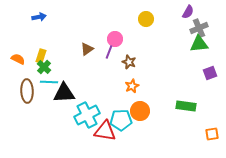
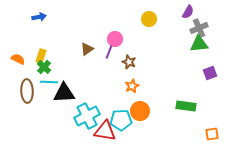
yellow circle: moved 3 px right
cyan cross: moved 1 px down
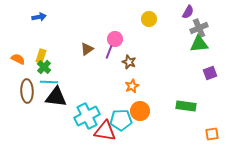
black triangle: moved 8 px left, 4 px down; rotated 10 degrees clockwise
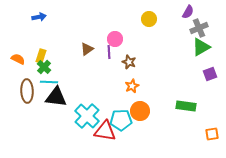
green triangle: moved 2 px right, 3 px down; rotated 24 degrees counterclockwise
purple line: rotated 24 degrees counterclockwise
purple square: moved 1 px down
cyan cross: rotated 20 degrees counterclockwise
